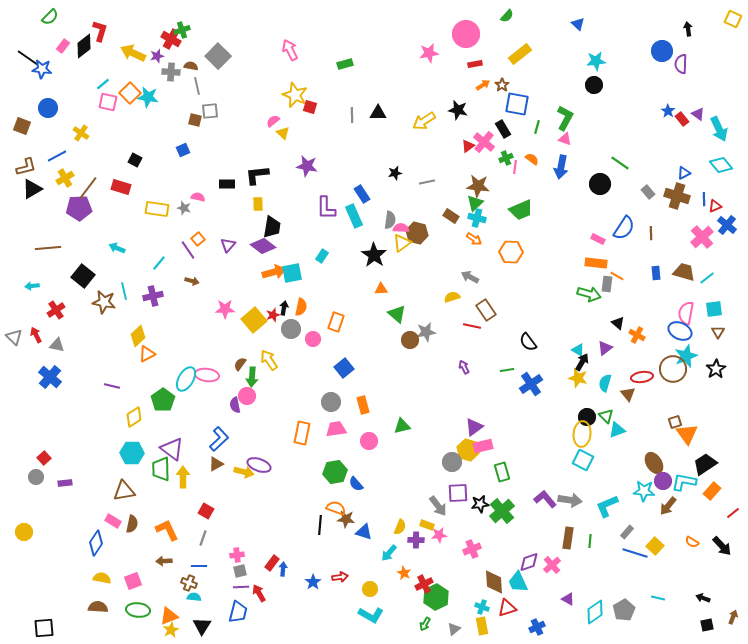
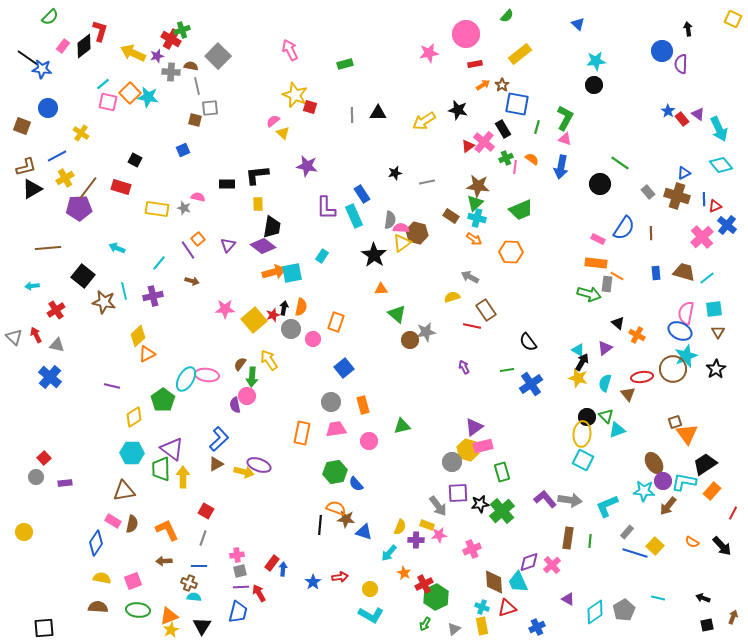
gray square at (210, 111): moved 3 px up
red line at (733, 513): rotated 24 degrees counterclockwise
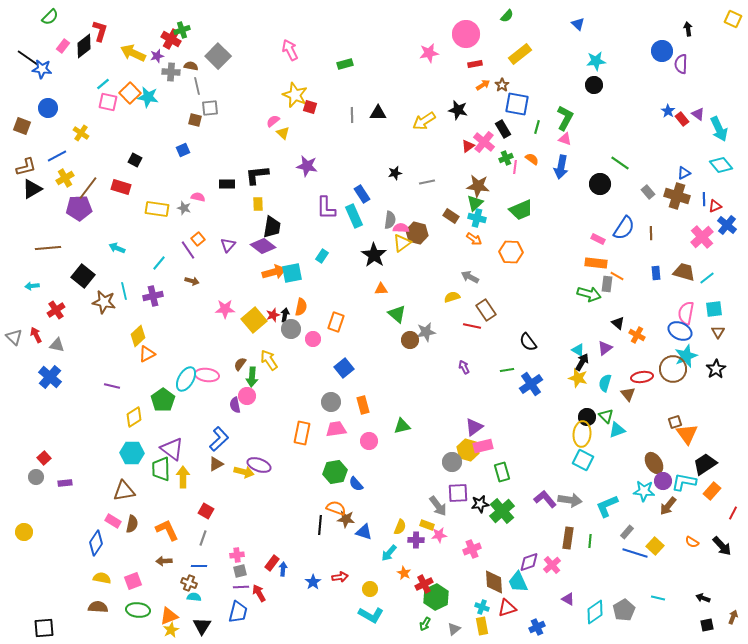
black arrow at (284, 308): moved 1 px right, 7 px down
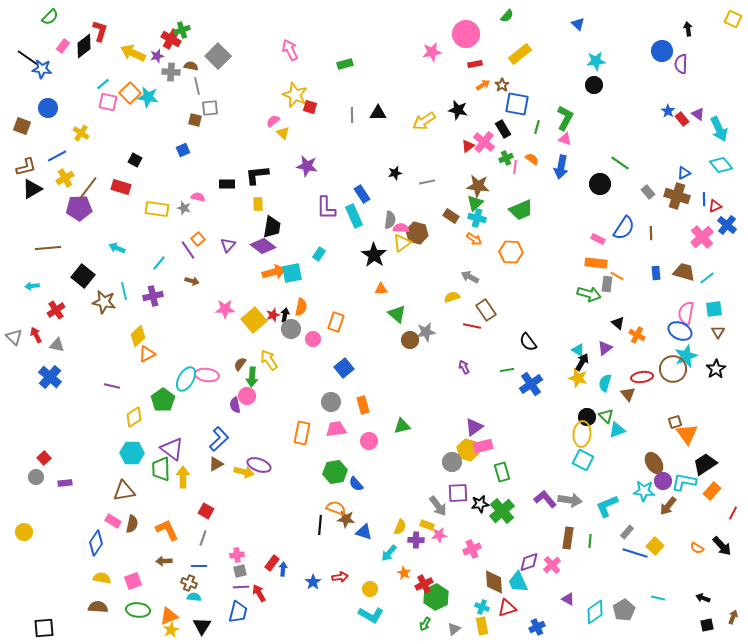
pink star at (429, 53): moved 3 px right, 1 px up
cyan rectangle at (322, 256): moved 3 px left, 2 px up
orange semicircle at (692, 542): moved 5 px right, 6 px down
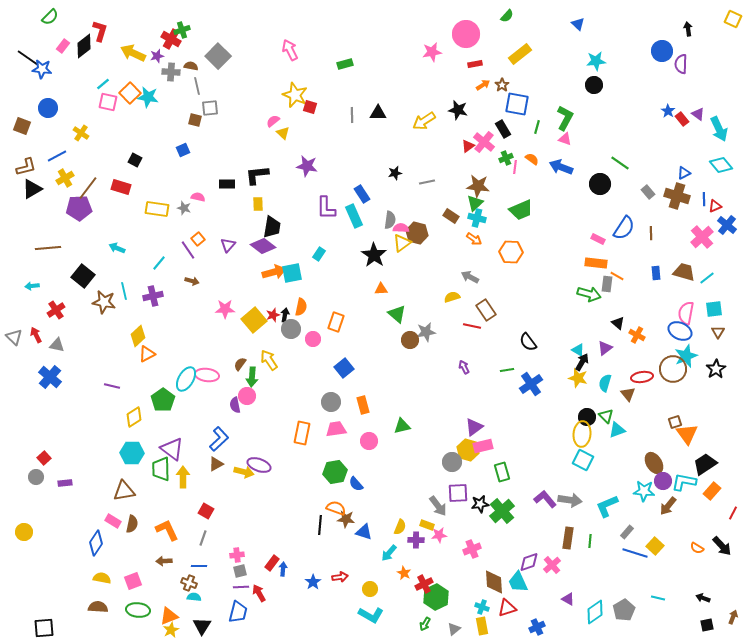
blue arrow at (561, 167): rotated 100 degrees clockwise
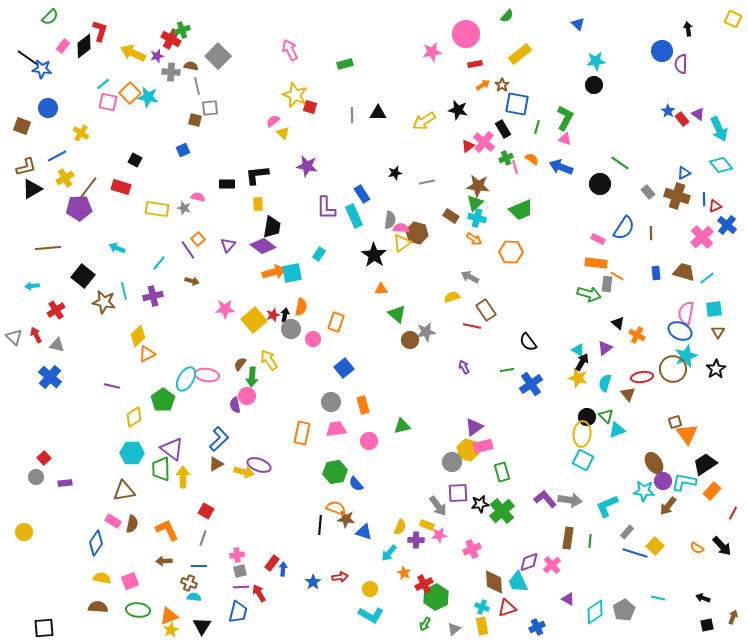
pink line at (515, 167): rotated 24 degrees counterclockwise
pink square at (133, 581): moved 3 px left
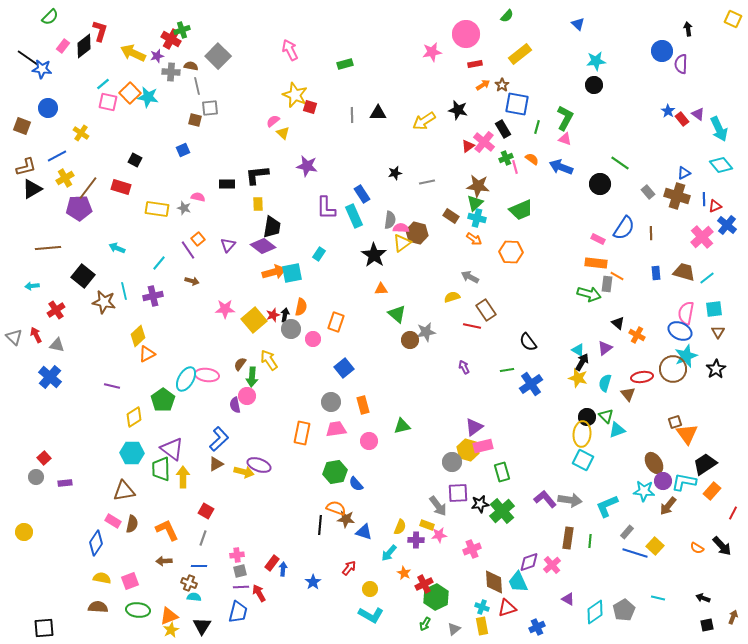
red arrow at (340, 577): moved 9 px right, 9 px up; rotated 42 degrees counterclockwise
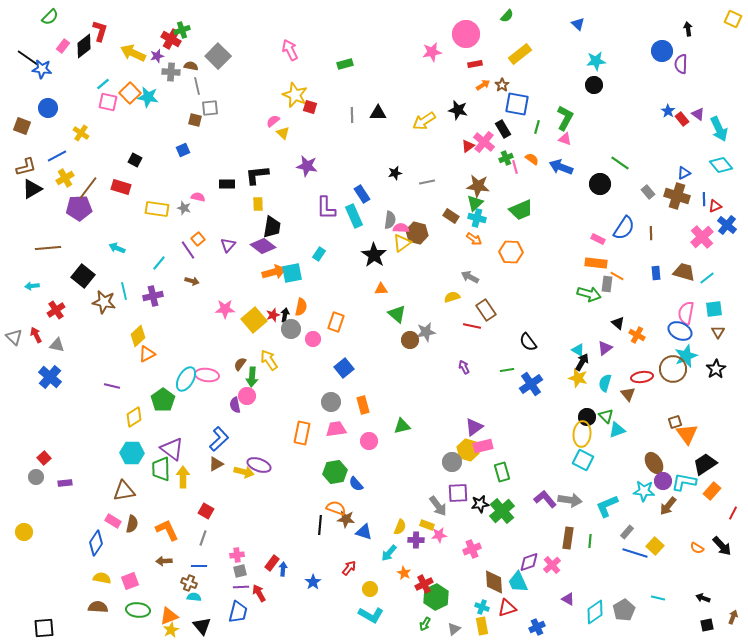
black triangle at (202, 626): rotated 12 degrees counterclockwise
